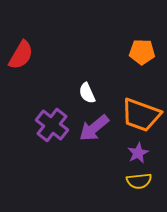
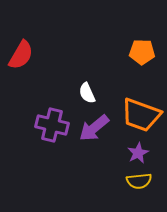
purple cross: rotated 24 degrees counterclockwise
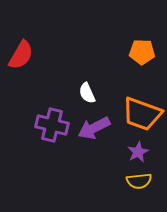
orange trapezoid: moved 1 px right, 1 px up
purple arrow: rotated 12 degrees clockwise
purple star: moved 1 px up
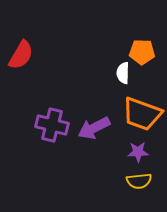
white semicircle: moved 36 px right, 20 px up; rotated 25 degrees clockwise
purple star: rotated 25 degrees clockwise
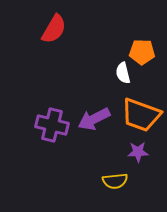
red semicircle: moved 33 px right, 26 px up
white semicircle: rotated 15 degrees counterclockwise
orange trapezoid: moved 1 px left, 1 px down
purple arrow: moved 9 px up
yellow semicircle: moved 24 px left
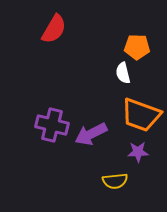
orange pentagon: moved 5 px left, 5 px up
purple arrow: moved 3 px left, 15 px down
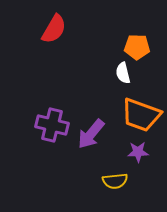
purple arrow: rotated 24 degrees counterclockwise
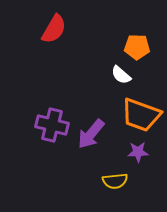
white semicircle: moved 2 px left, 2 px down; rotated 35 degrees counterclockwise
